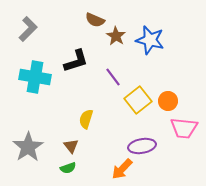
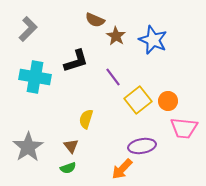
blue star: moved 3 px right; rotated 8 degrees clockwise
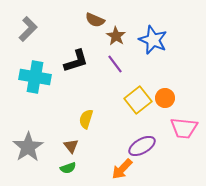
purple line: moved 2 px right, 13 px up
orange circle: moved 3 px left, 3 px up
purple ellipse: rotated 20 degrees counterclockwise
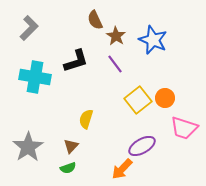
brown semicircle: rotated 42 degrees clockwise
gray L-shape: moved 1 px right, 1 px up
pink trapezoid: rotated 12 degrees clockwise
brown triangle: rotated 21 degrees clockwise
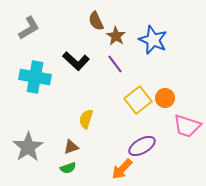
brown semicircle: moved 1 px right, 1 px down
gray L-shape: rotated 15 degrees clockwise
black L-shape: rotated 60 degrees clockwise
pink trapezoid: moved 3 px right, 2 px up
brown triangle: moved 1 px down; rotated 28 degrees clockwise
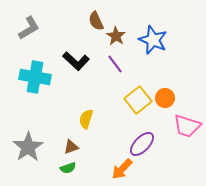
purple ellipse: moved 2 px up; rotated 16 degrees counterclockwise
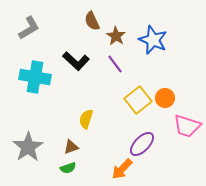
brown semicircle: moved 4 px left
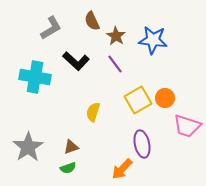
gray L-shape: moved 22 px right
blue star: rotated 16 degrees counterclockwise
yellow square: rotated 8 degrees clockwise
yellow semicircle: moved 7 px right, 7 px up
purple ellipse: rotated 56 degrees counterclockwise
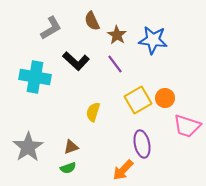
brown star: moved 1 px right, 1 px up
orange arrow: moved 1 px right, 1 px down
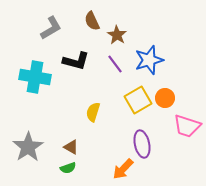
blue star: moved 4 px left, 20 px down; rotated 24 degrees counterclockwise
black L-shape: rotated 28 degrees counterclockwise
brown triangle: rotated 49 degrees clockwise
orange arrow: moved 1 px up
